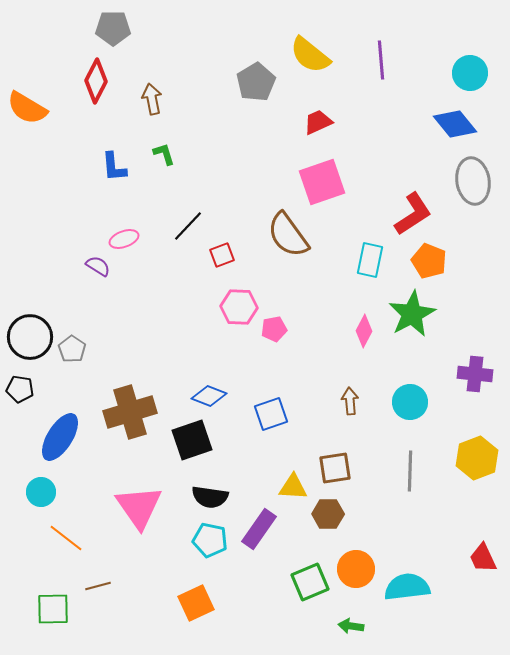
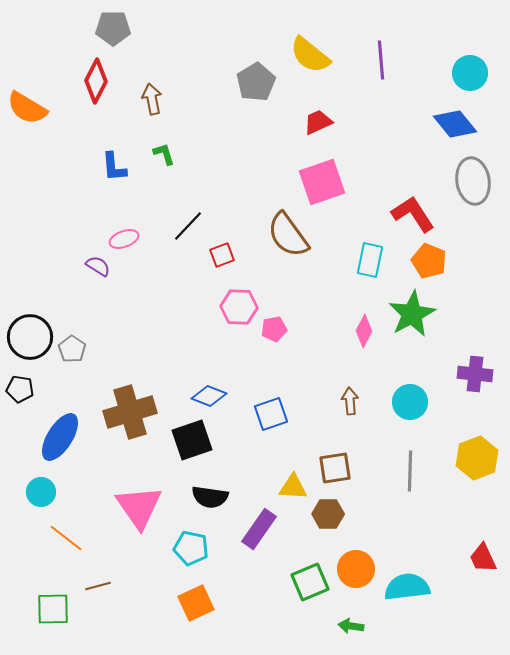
red L-shape at (413, 214): rotated 90 degrees counterclockwise
cyan pentagon at (210, 540): moved 19 px left, 8 px down
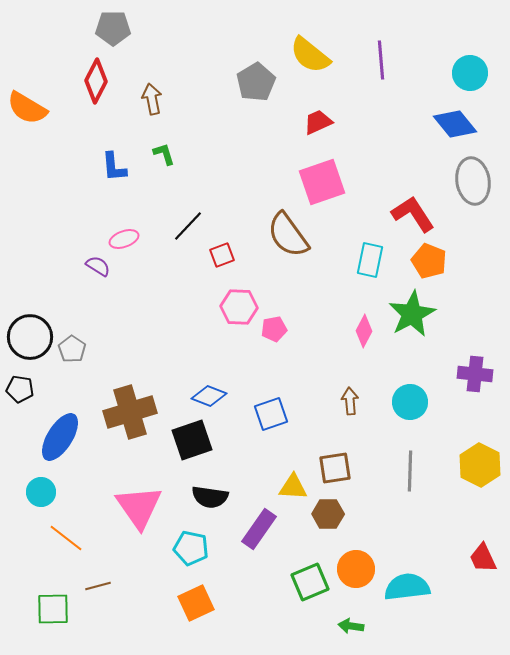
yellow hexagon at (477, 458): moved 3 px right, 7 px down; rotated 12 degrees counterclockwise
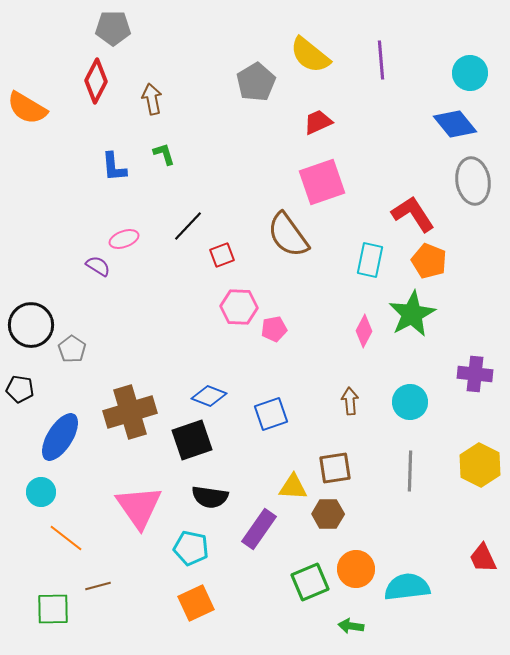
black circle at (30, 337): moved 1 px right, 12 px up
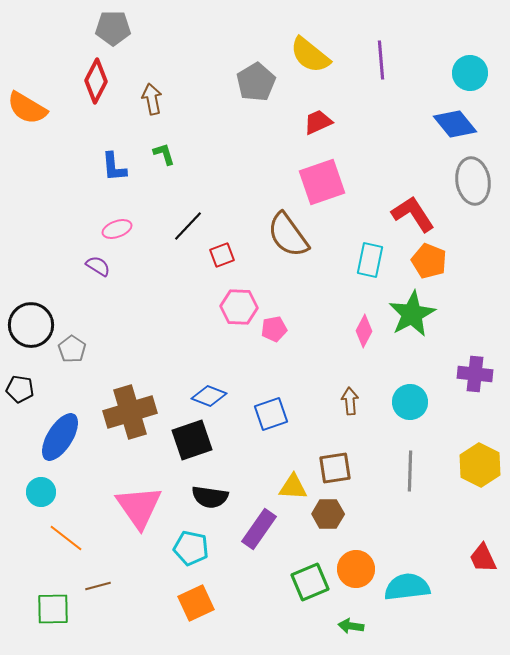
pink ellipse at (124, 239): moved 7 px left, 10 px up
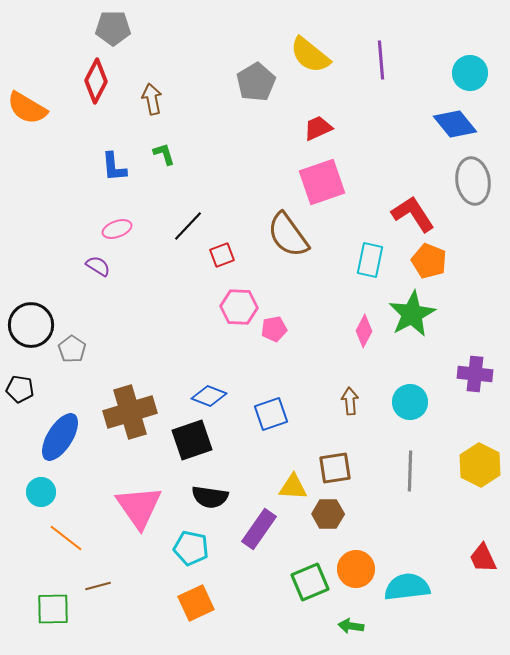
red trapezoid at (318, 122): moved 6 px down
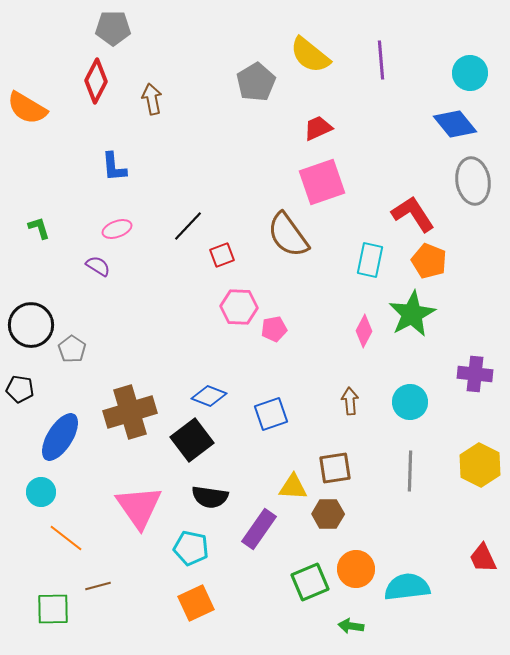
green L-shape at (164, 154): moved 125 px left, 74 px down
black square at (192, 440): rotated 18 degrees counterclockwise
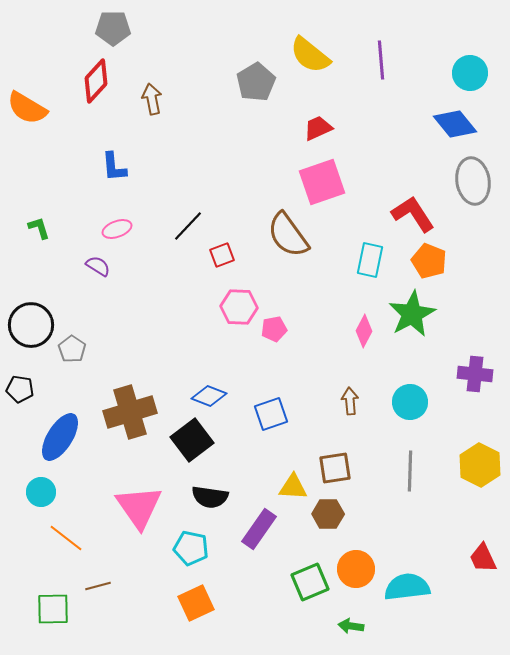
red diamond at (96, 81): rotated 15 degrees clockwise
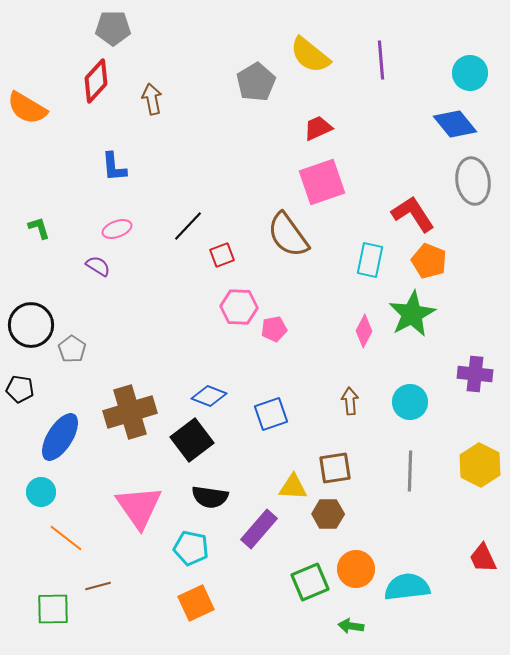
purple rectangle at (259, 529): rotated 6 degrees clockwise
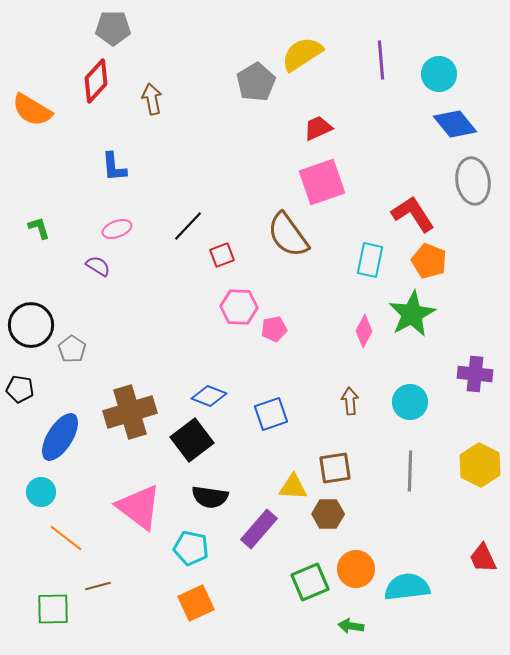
yellow semicircle at (310, 55): moved 8 px left, 1 px up; rotated 108 degrees clockwise
cyan circle at (470, 73): moved 31 px left, 1 px down
orange semicircle at (27, 108): moved 5 px right, 2 px down
pink triangle at (139, 507): rotated 18 degrees counterclockwise
